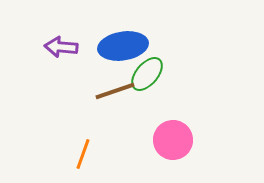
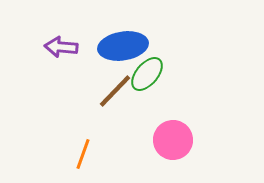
brown line: rotated 27 degrees counterclockwise
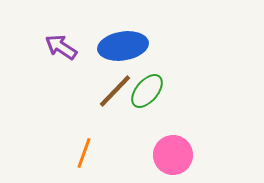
purple arrow: rotated 28 degrees clockwise
green ellipse: moved 17 px down
pink circle: moved 15 px down
orange line: moved 1 px right, 1 px up
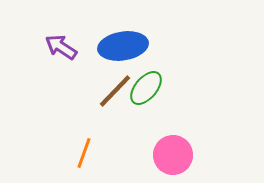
green ellipse: moved 1 px left, 3 px up
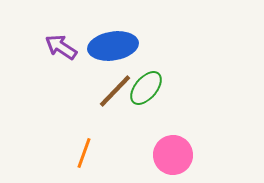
blue ellipse: moved 10 px left
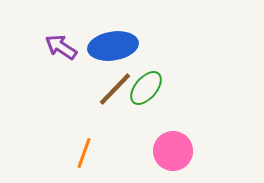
brown line: moved 2 px up
pink circle: moved 4 px up
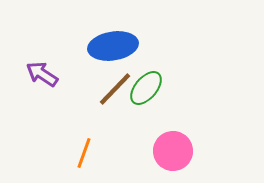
purple arrow: moved 19 px left, 27 px down
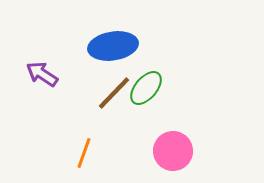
brown line: moved 1 px left, 4 px down
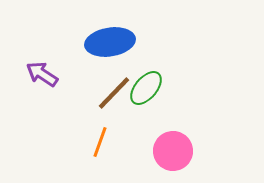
blue ellipse: moved 3 px left, 4 px up
orange line: moved 16 px right, 11 px up
